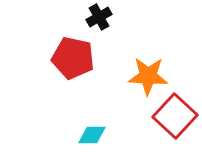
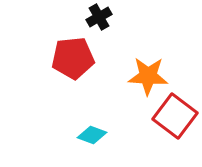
red pentagon: rotated 18 degrees counterclockwise
red square: rotated 6 degrees counterclockwise
cyan diamond: rotated 20 degrees clockwise
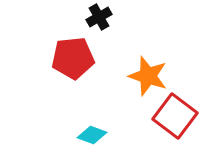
orange star: rotated 15 degrees clockwise
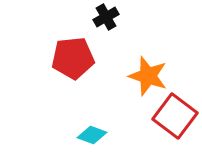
black cross: moved 7 px right
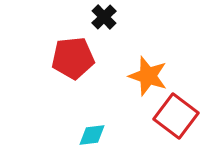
black cross: moved 2 px left; rotated 15 degrees counterclockwise
red square: moved 1 px right
cyan diamond: rotated 28 degrees counterclockwise
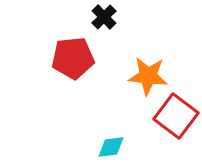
orange star: rotated 12 degrees counterclockwise
cyan diamond: moved 19 px right, 12 px down
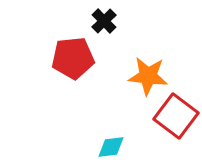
black cross: moved 4 px down
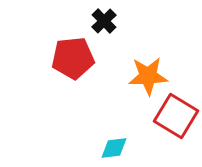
orange star: rotated 9 degrees counterclockwise
red square: rotated 6 degrees counterclockwise
cyan diamond: moved 3 px right, 1 px down
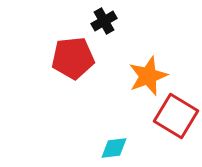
black cross: rotated 15 degrees clockwise
orange star: rotated 18 degrees counterclockwise
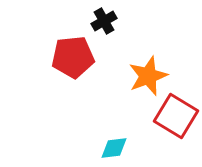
red pentagon: moved 1 px up
